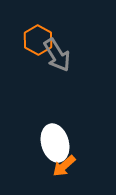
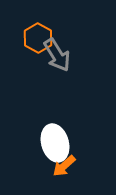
orange hexagon: moved 2 px up
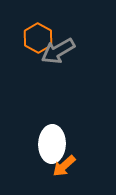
gray arrow: moved 1 px right, 4 px up; rotated 92 degrees clockwise
white ellipse: moved 3 px left, 1 px down; rotated 18 degrees clockwise
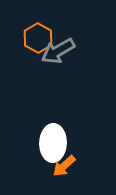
white ellipse: moved 1 px right, 1 px up
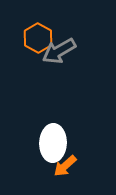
gray arrow: moved 1 px right
orange arrow: moved 1 px right
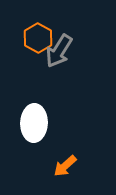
gray arrow: rotated 28 degrees counterclockwise
white ellipse: moved 19 px left, 20 px up
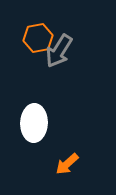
orange hexagon: rotated 20 degrees clockwise
orange arrow: moved 2 px right, 2 px up
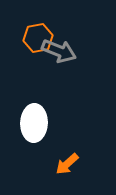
gray arrow: rotated 100 degrees counterclockwise
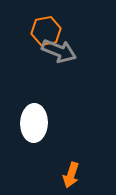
orange hexagon: moved 8 px right, 7 px up
orange arrow: moved 4 px right, 11 px down; rotated 30 degrees counterclockwise
